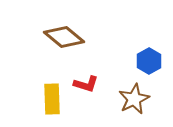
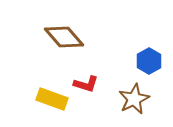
brown diamond: rotated 9 degrees clockwise
yellow rectangle: rotated 68 degrees counterclockwise
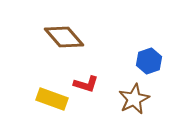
blue hexagon: rotated 10 degrees clockwise
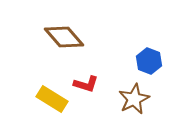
blue hexagon: rotated 20 degrees counterclockwise
yellow rectangle: rotated 12 degrees clockwise
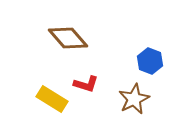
brown diamond: moved 4 px right, 1 px down
blue hexagon: moved 1 px right
